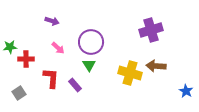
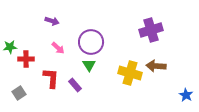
blue star: moved 4 px down
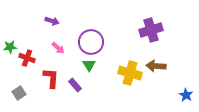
red cross: moved 1 px right, 1 px up; rotated 21 degrees clockwise
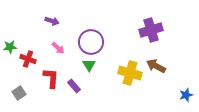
red cross: moved 1 px right, 1 px down
brown arrow: rotated 24 degrees clockwise
purple rectangle: moved 1 px left, 1 px down
blue star: rotated 24 degrees clockwise
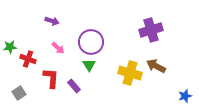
blue star: moved 1 px left, 1 px down
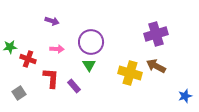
purple cross: moved 5 px right, 4 px down
pink arrow: moved 1 px left, 1 px down; rotated 40 degrees counterclockwise
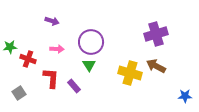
blue star: rotated 16 degrees clockwise
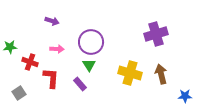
red cross: moved 2 px right, 3 px down
brown arrow: moved 5 px right, 8 px down; rotated 48 degrees clockwise
purple rectangle: moved 6 px right, 2 px up
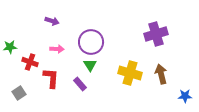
green triangle: moved 1 px right
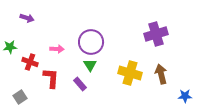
purple arrow: moved 25 px left, 3 px up
gray square: moved 1 px right, 4 px down
